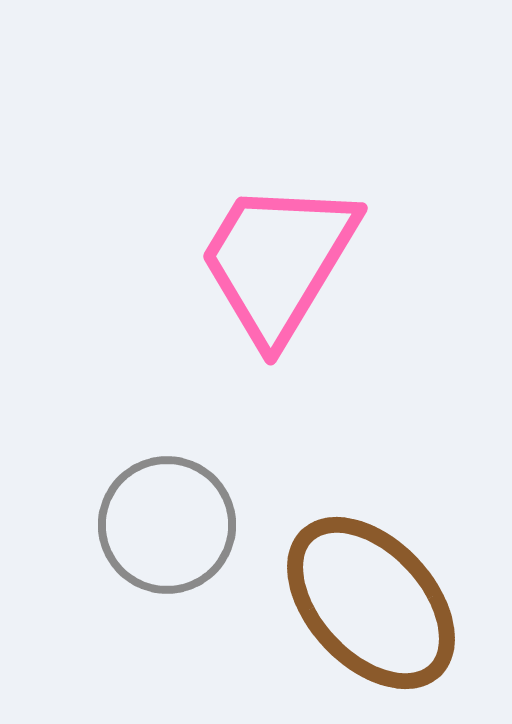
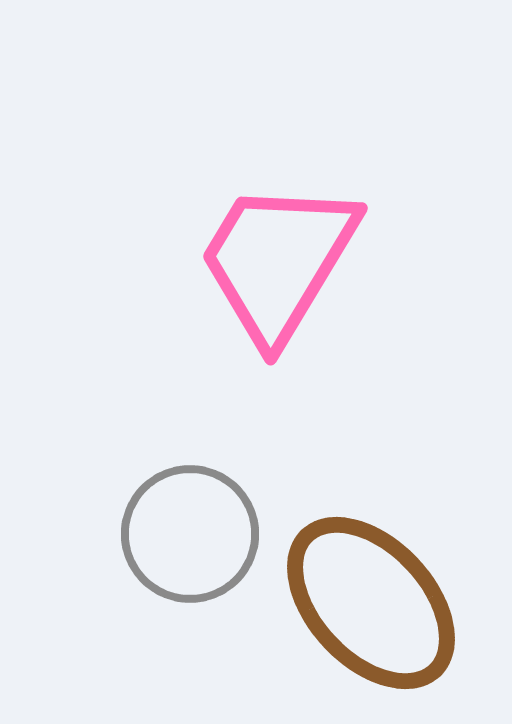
gray circle: moved 23 px right, 9 px down
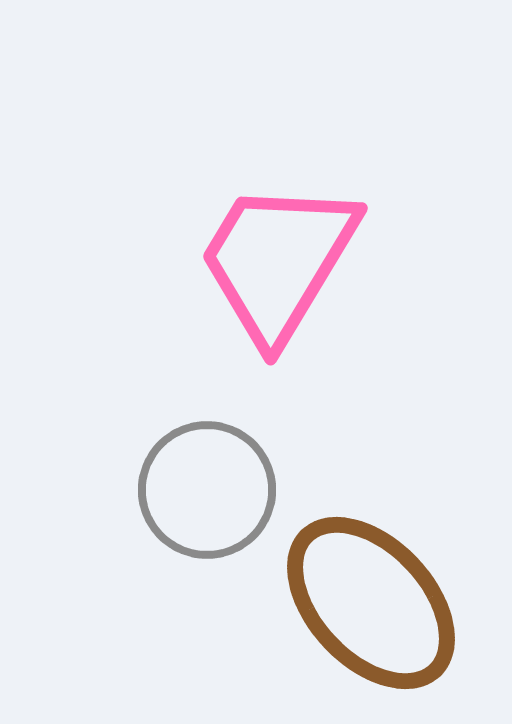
gray circle: moved 17 px right, 44 px up
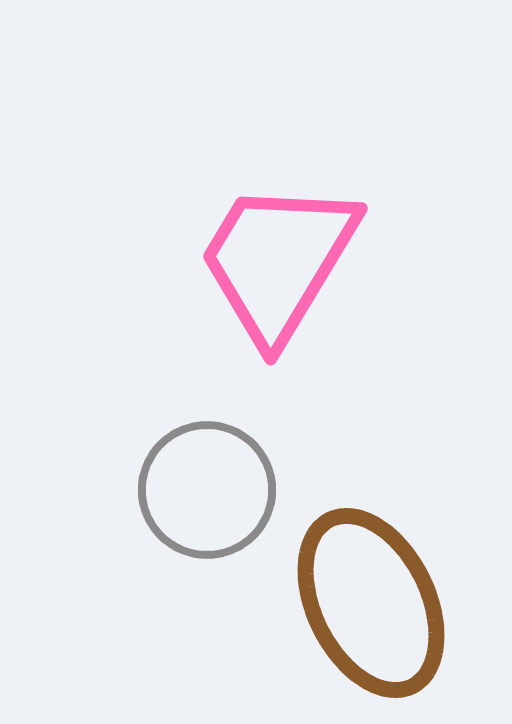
brown ellipse: rotated 17 degrees clockwise
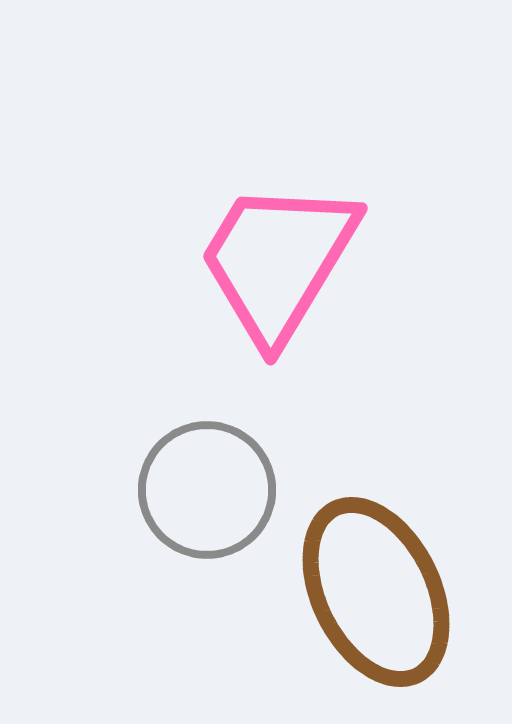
brown ellipse: moved 5 px right, 11 px up
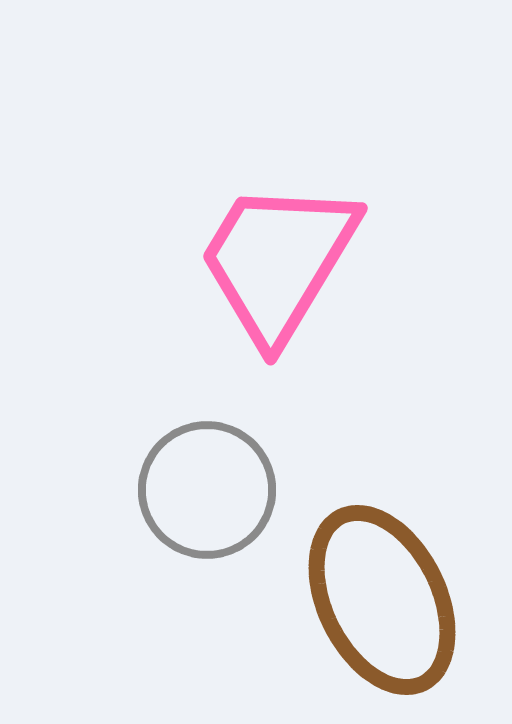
brown ellipse: moved 6 px right, 8 px down
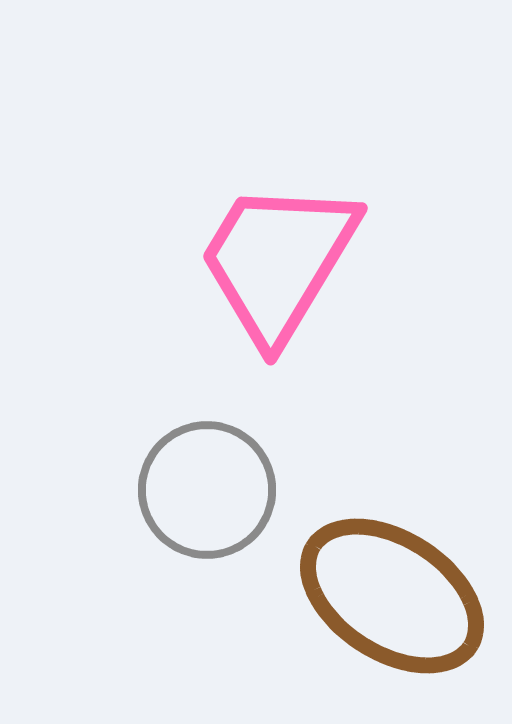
brown ellipse: moved 10 px right, 4 px up; rotated 31 degrees counterclockwise
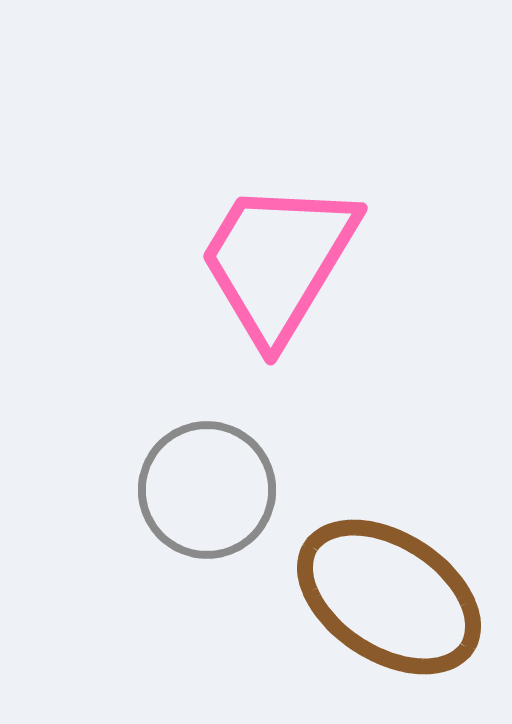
brown ellipse: moved 3 px left, 1 px down
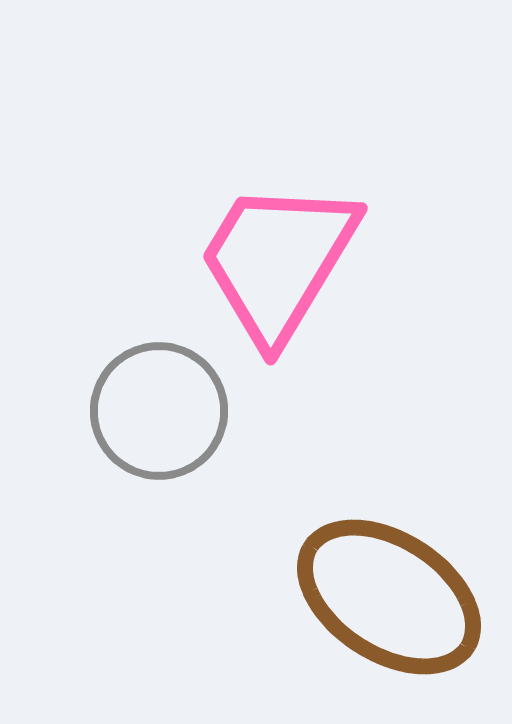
gray circle: moved 48 px left, 79 px up
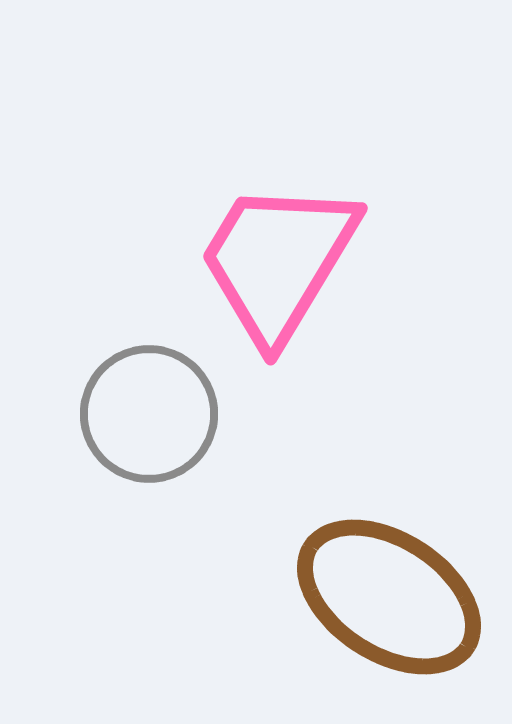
gray circle: moved 10 px left, 3 px down
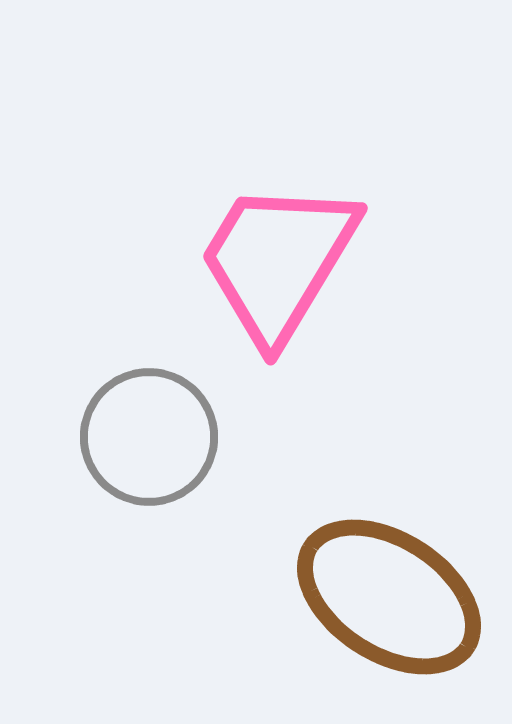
gray circle: moved 23 px down
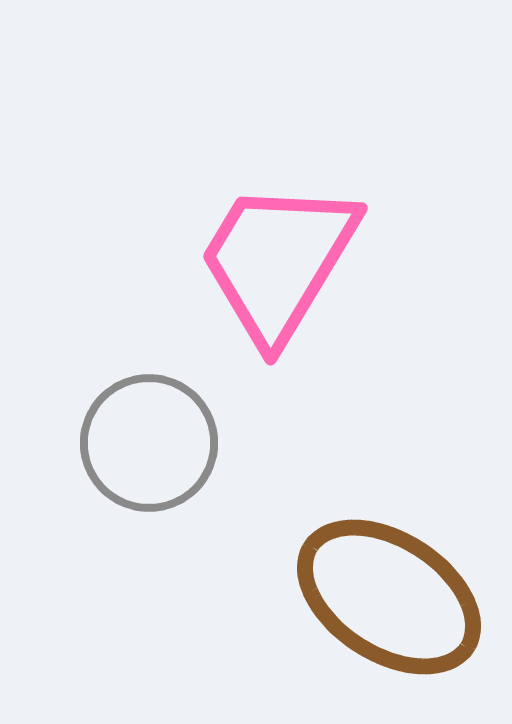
gray circle: moved 6 px down
